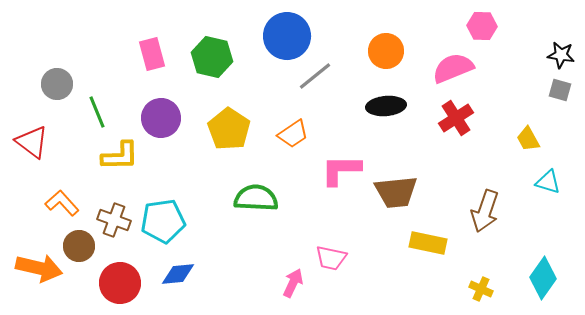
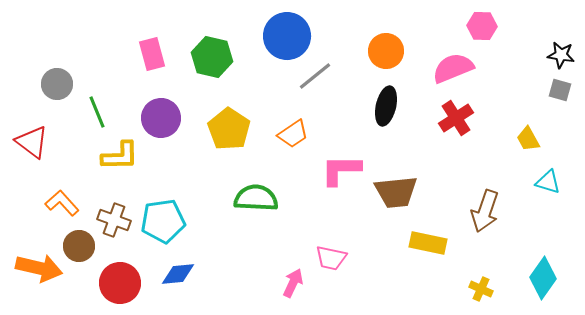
black ellipse: rotated 72 degrees counterclockwise
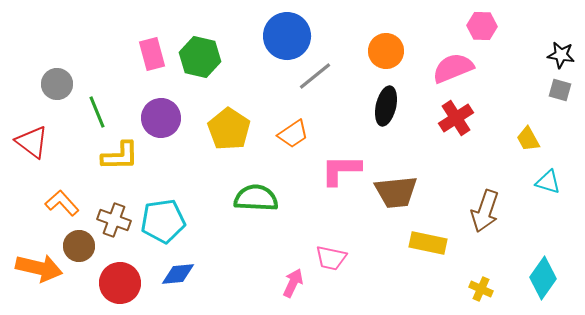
green hexagon: moved 12 px left
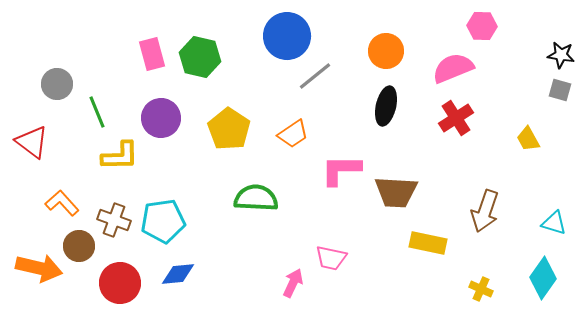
cyan triangle: moved 6 px right, 41 px down
brown trapezoid: rotated 9 degrees clockwise
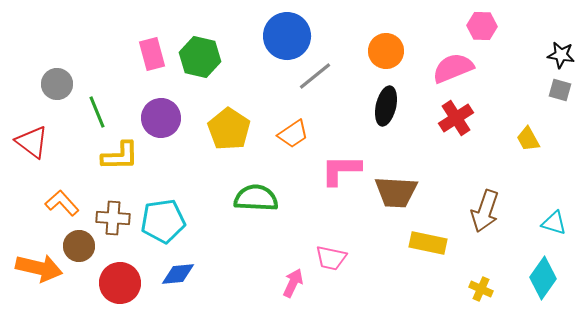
brown cross: moved 1 px left, 2 px up; rotated 16 degrees counterclockwise
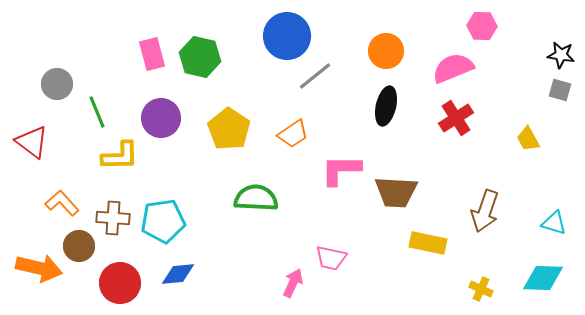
cyan diamond: rotated 57 degrees clockwise
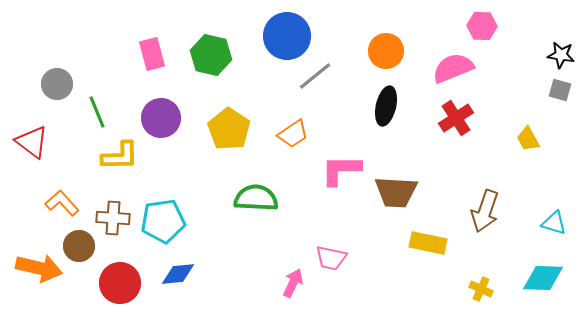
green hexagon: moved 11 px right, 2 px up
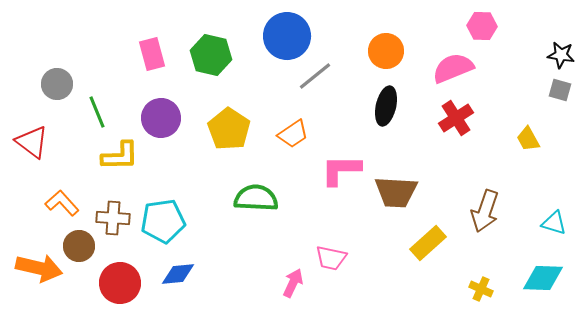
yellow rectangle: rotated 54 degrees counterclockwise
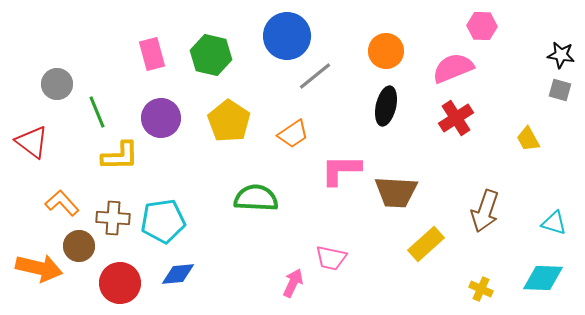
yellow pentagon: moved 8 px up
yellow rectangle: moved 2 px left, 1 px down
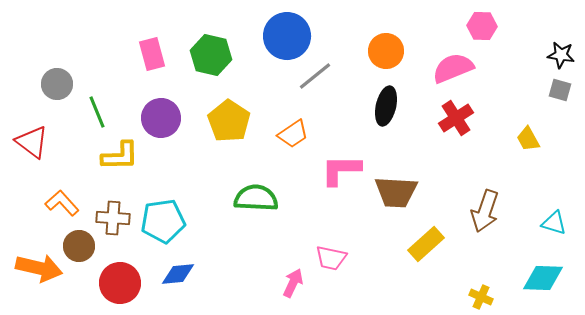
yellow cross: moved 8 px down
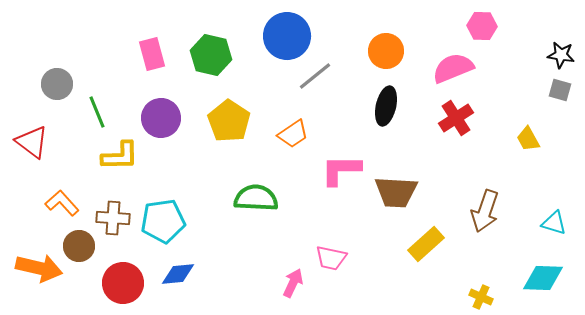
red circle: moved 3 px right
